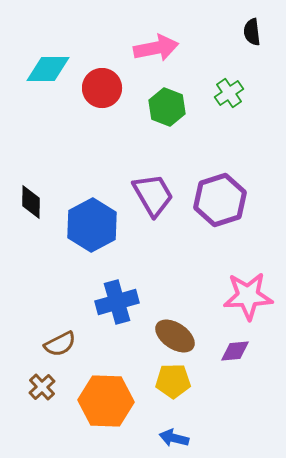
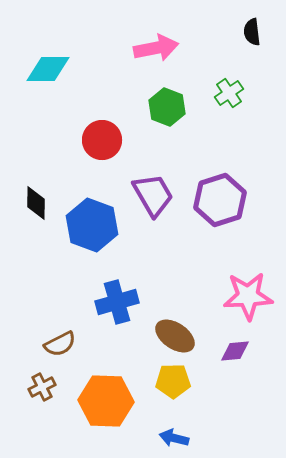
red circle: moved 52 px down
black diamond: moved 5 px right, 1 px down
blue hexagon: rotated 12 degrees counterclockwise
brown cross: rotated 16 degrees clockwise
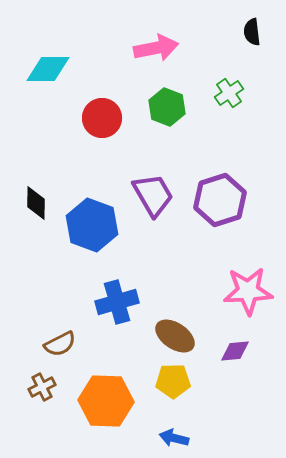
red circle: moved 22 px up
pink star: moved 5 px up
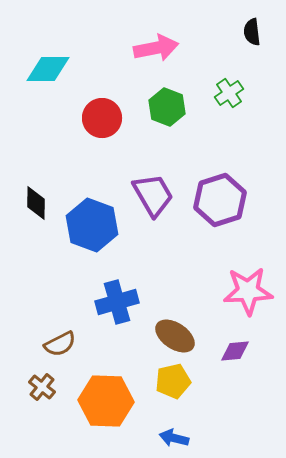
yellow pentagon: rotated 12 degrees counterclockwise
brown cross: rotated 24 degrees counterclockwise
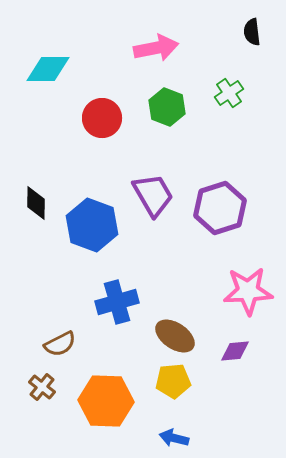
purple hexagon: moved 8 px down
yellow pentagon: rotated 8 degrees clockwise
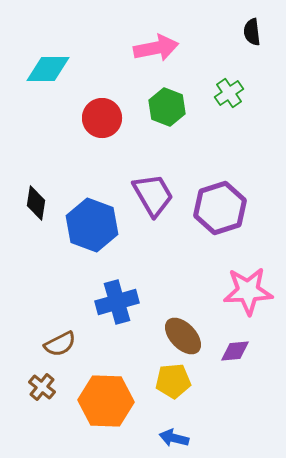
black diamond: rotated 8 degrees clockwise
brown ellipse: moved 8 px right; rotated 12 degrees clockwise
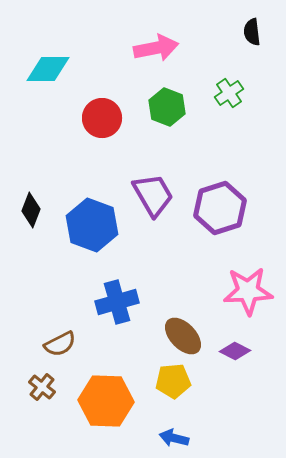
black diamond: moved 5 px left, 7 px down; rotated 12 degrees clockwise
purple diamond: rotated 32 degrees clockwise
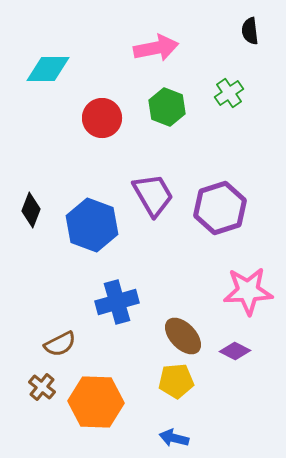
black semicircle: moved 2 px left, 1 px up
yellow pentagon: moved 3 px right
orange hexagon: moved 10 px left, 1 px down
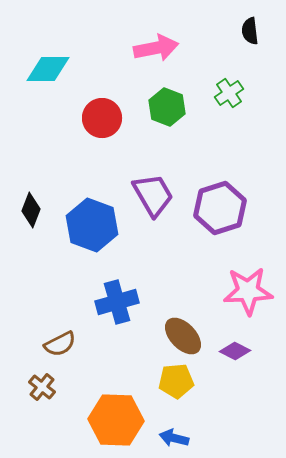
orange hexagon: moved 20 px right, 18 px down
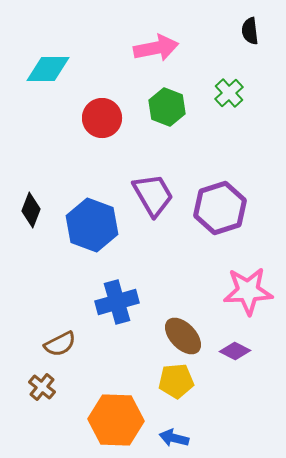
green cross: rotated 8 degrees counterclockwise
